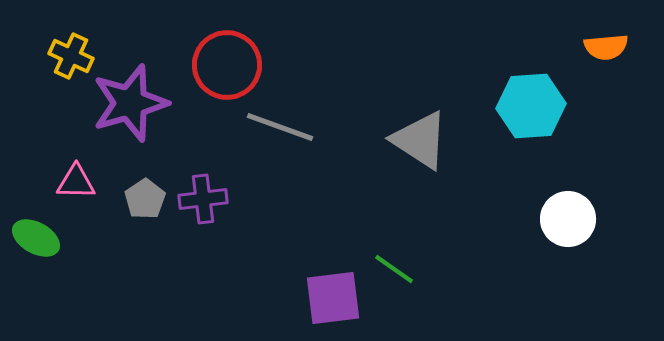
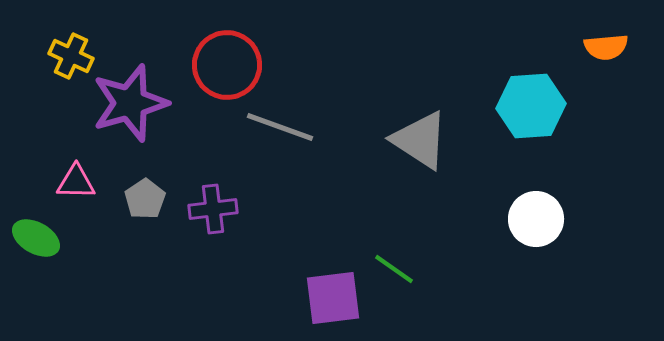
purple cross: moved 10 px right, 10 px down
white circle: moved 32 px left
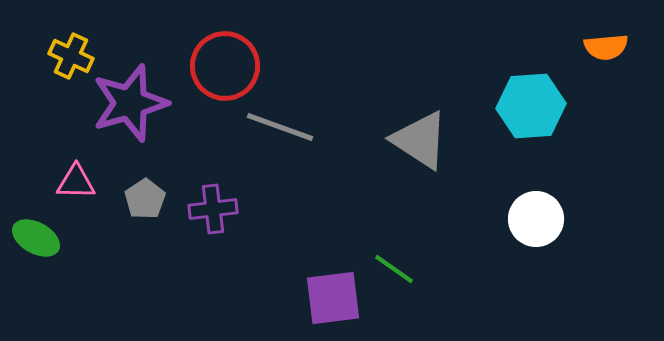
red circle: moved 2 px left, 1 px down
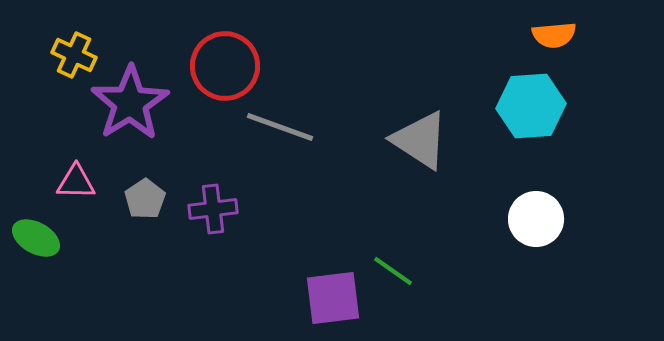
orange semicircle: moved 52 px left, 12 px up
yellow cross: moved 3 px right, 1 px up
purple star: rotated 16 degrees counterclockwise
green line: moved 1 px left, 2 px down
